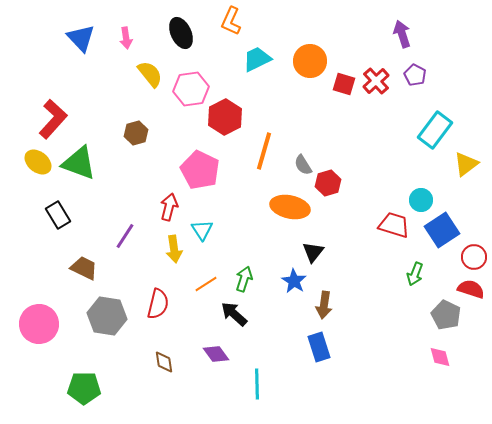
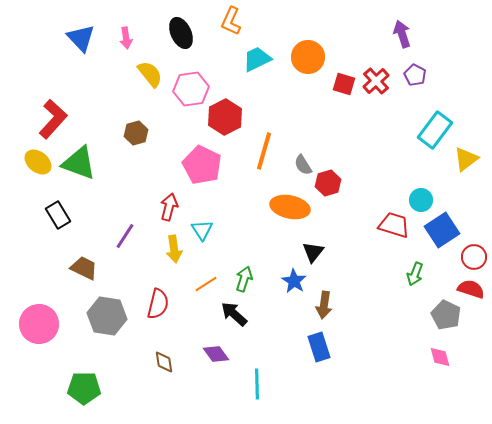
orange circle at (310, 61): moved 2 px left, 4 px up
yellow triangle at (466, 164): moved 5 px up
pink pentagon at (200, 170): moved 2 px right, 5 px up
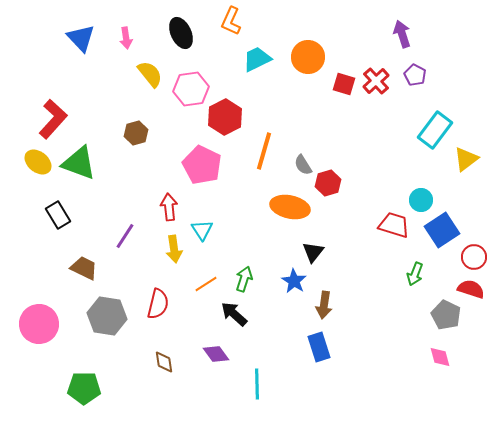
red arrow at (169, 207): rotated 20 degrees counterclockwise
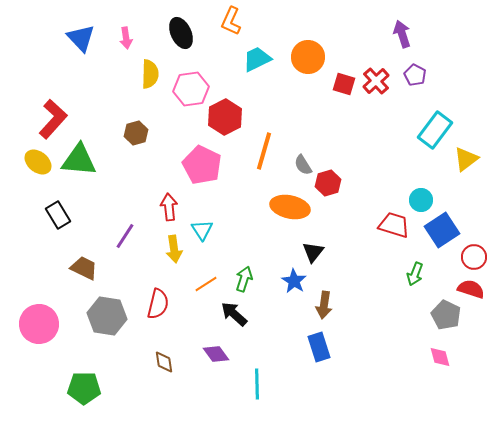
yellow semicircle at (150, 74): rotated 40 degrees clockwise
green triangle at (79, 163): moved 3 px up; rotated 15 degrees counterclockwise
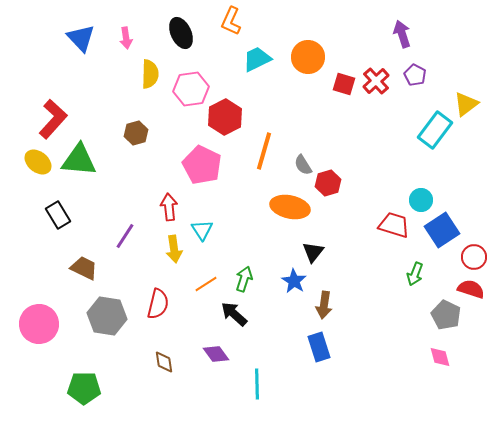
yellow triangle at (466, 159): moved 55 px up
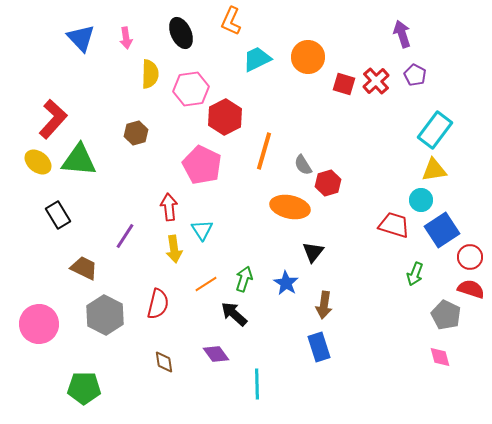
yellow triangle at (466, 104): moved 32 px left, 66 px down; rotated 28 degrees clockwise
red circle at (474, 257): moved 4 px left
blue star at (294, 281): moved 8 px left, 2 px down
gray hexagon at (107, 316): moved 2 px left, 1 px up; rotated 18 degrees clockwise
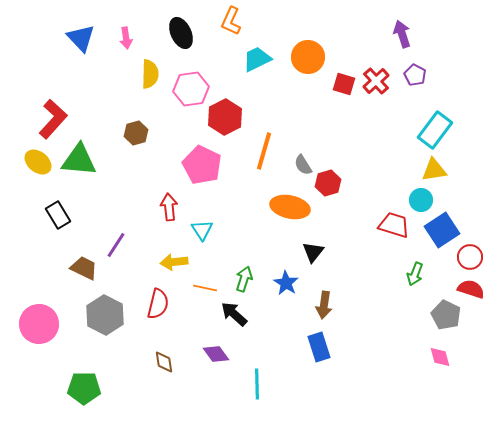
purple line at (125, 236): moved 9 px left, 9 px down
yellow arrow at (174, 249): moved 13 px down; rotated 92 degrees clockwise
orange line at (206, 284): moved 1 px left, 4 px down; rotated 45 degrees clockwise
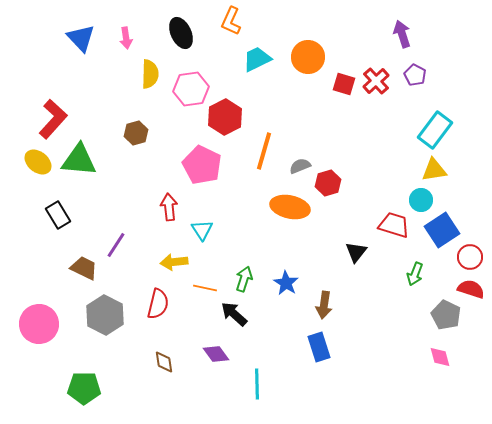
gray semicircle at (303, 165): moved 3 px left, 1 px down; rotated 100 degrees clockwise
black triangle at (313, 252): moved 43 px right
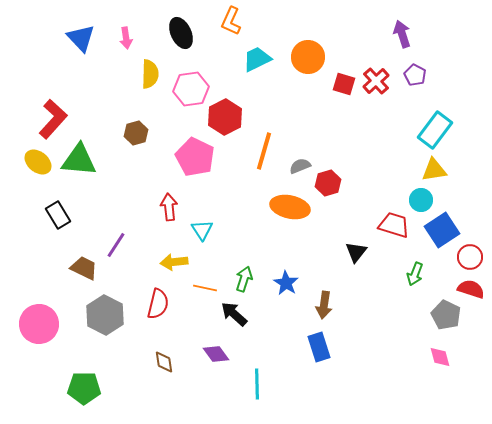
pink pentagon at (202, 165): moved 7 px left, 8 px up
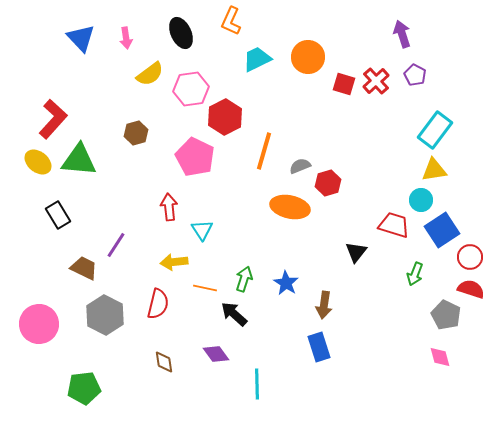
yellow semicircle at (150, 74): rotated 52 degrees clockwise
green pentagon at (84, 388): rotated 8 degrees counterclockwise
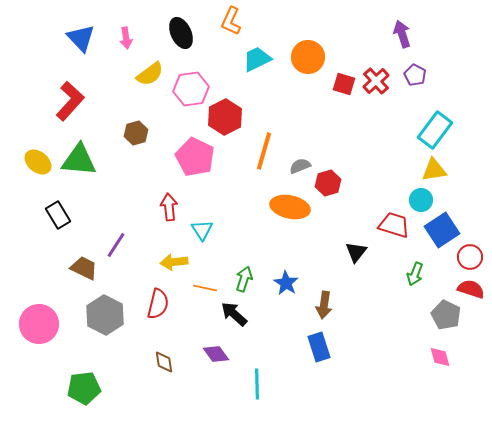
red L-shape at (53, 119): moved 17 px right, 18 px up
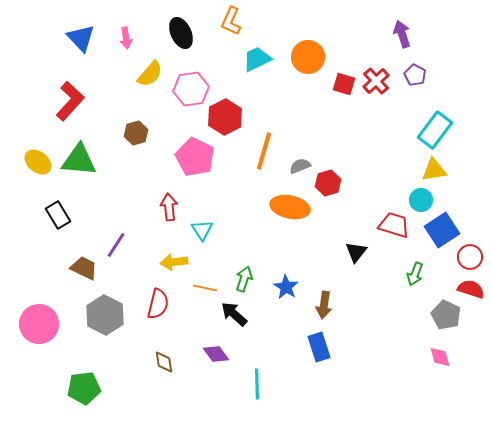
yellow semicircle at (150, 74): rotated 12 degrees counterclockwise
blue star at (286, 283): moved 4 px down
